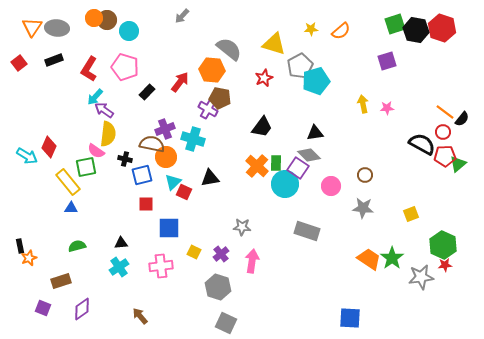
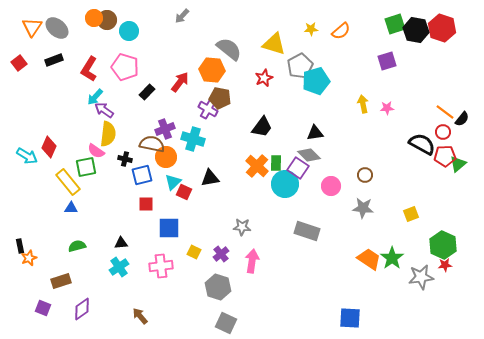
gray ellipse at (57, 28): rotated 35 degrees clockwise
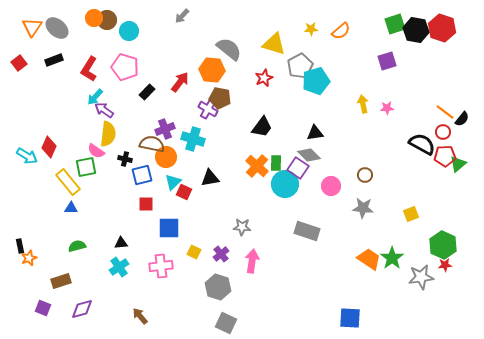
purple diamond at (82, 309): rotated 20 degrees clockwise
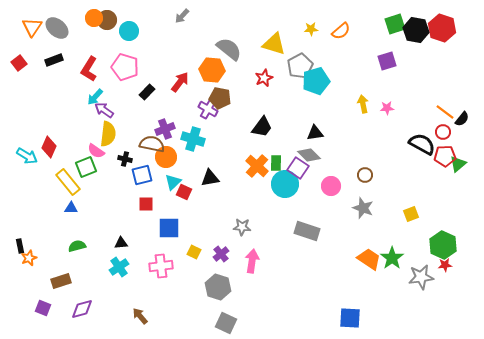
green square at (86, 167): rotated 10 degrees counterclockwise
gray star at (363, 208): rotated 15 degrees clockwise
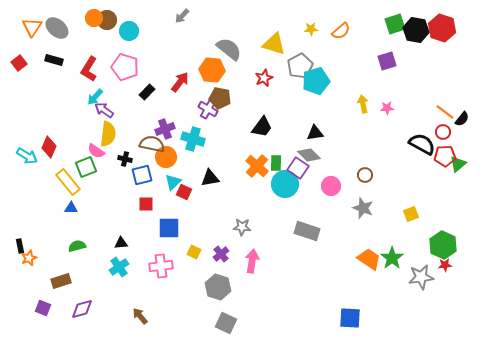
black rectangle at (54, 60): rotated 36 degrees clockwise
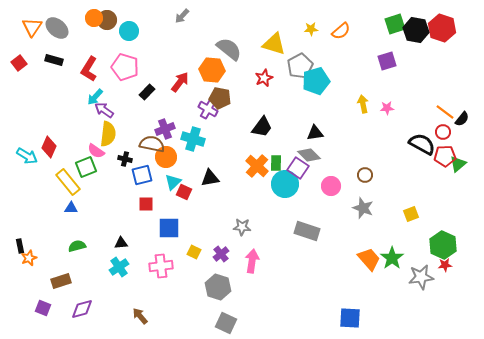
orange trapezoid at (369, 259): rotated 15 degrees clockwise
